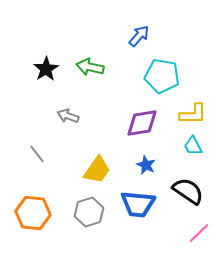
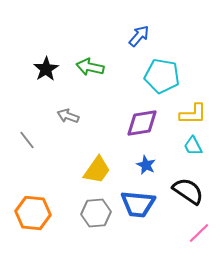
gray line: moved 10 px left, 14 px up
gray hexagon: moved 7 px right, 1 px down; rotated 12 degrees clockwise
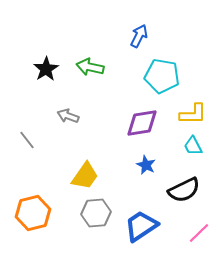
blue arrow: rotated 15 degrees counterclockwise
yellow trapezoid: moved 12 px left, 6 px down
black semicircle: moved 4 px left, 1 px up; rotated 120 degrees clockwise
blue trapezoid: moved 3 px right, 22 px down; rotated 141 degrees clockwise
orange hexagon: rotated 20 degrees counterclockwise
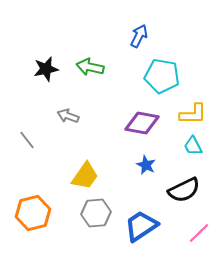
black star: rotated 20 degrees clockwise
purple diamond: rotated 20 degrees clockwise
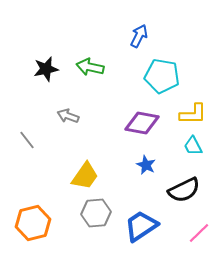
orange hexagon: moved 10 px down
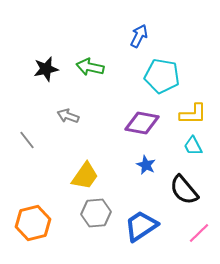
black semicircle: rotated 76 degrees clockwise
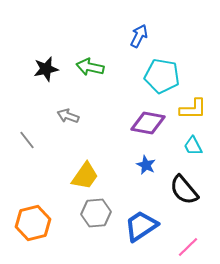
yellow L-shape: moved 5 px up
purple diamond: moved 6 px right
pink line: moved 11 px left, 14 px down
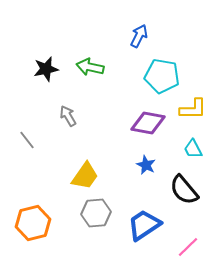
gray arrow: rotated 40 degrees clockwise
cyan trapezoid: moved 3 px down
blue trapezoid: moved 3 px right, 1 px up
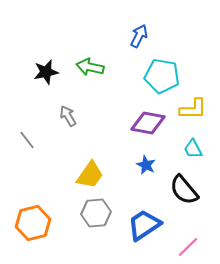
black star: moved 3 px down
yellow trapezoid: moved 5 px right, 1 px up
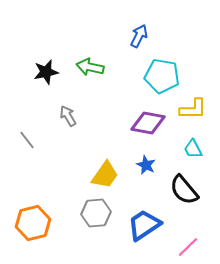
yellow trapezoid: moved 15 px right
